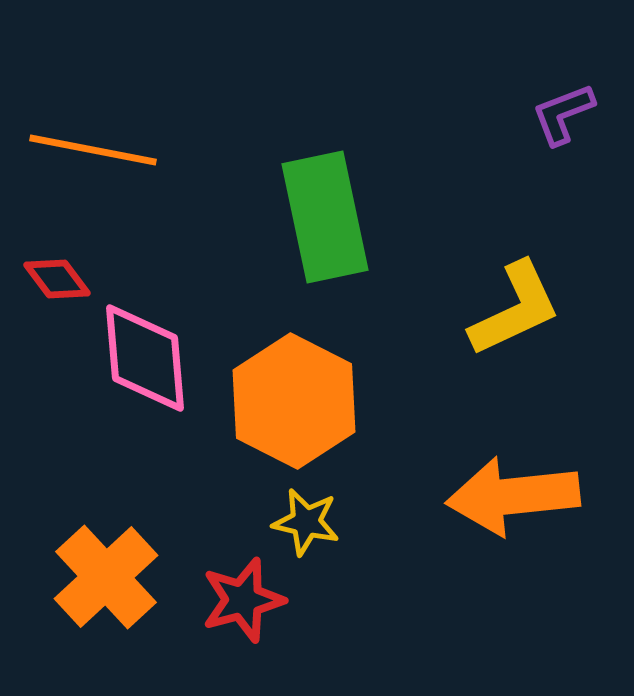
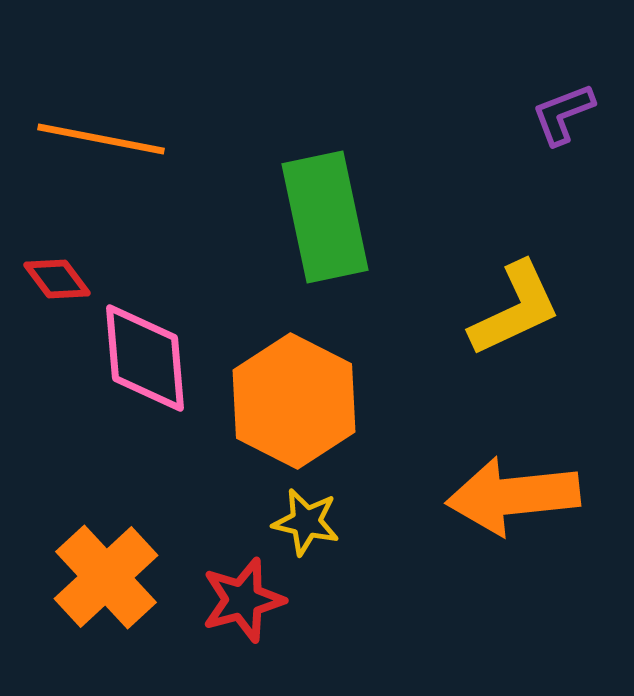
orange line: moved 8 px right, 11 px up
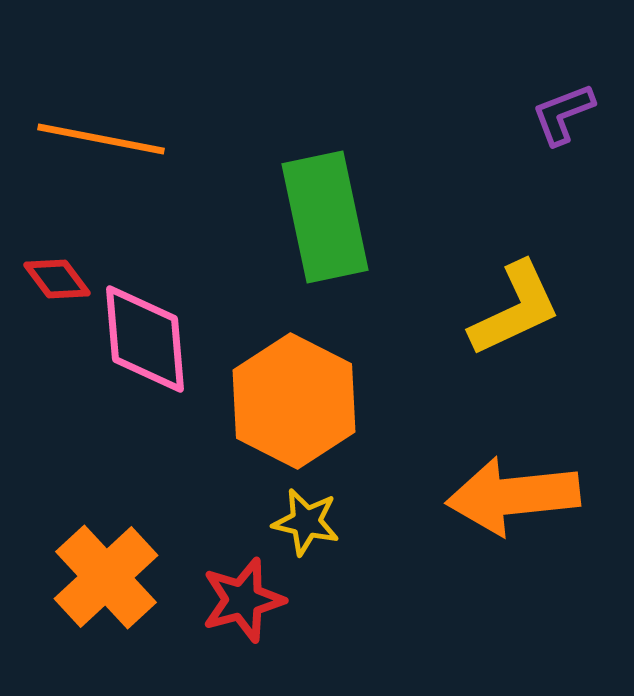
pink diamond: moved 19 px up
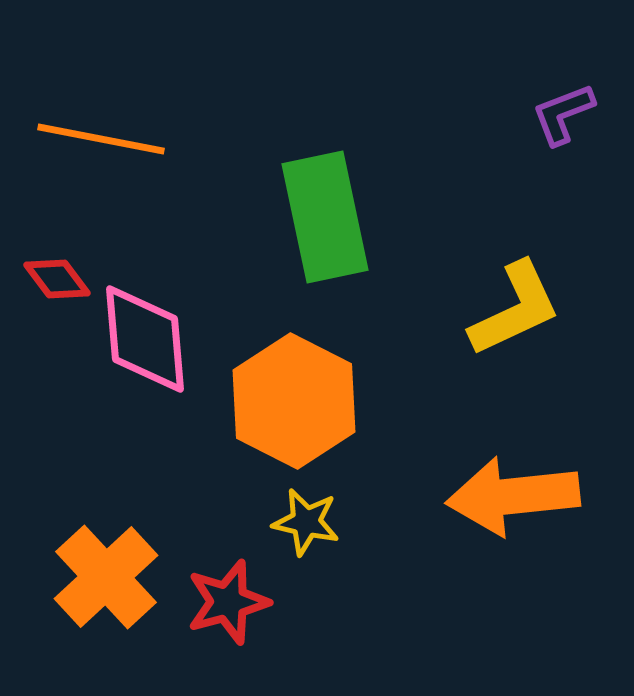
red star: moved 15 px left, 2 px down
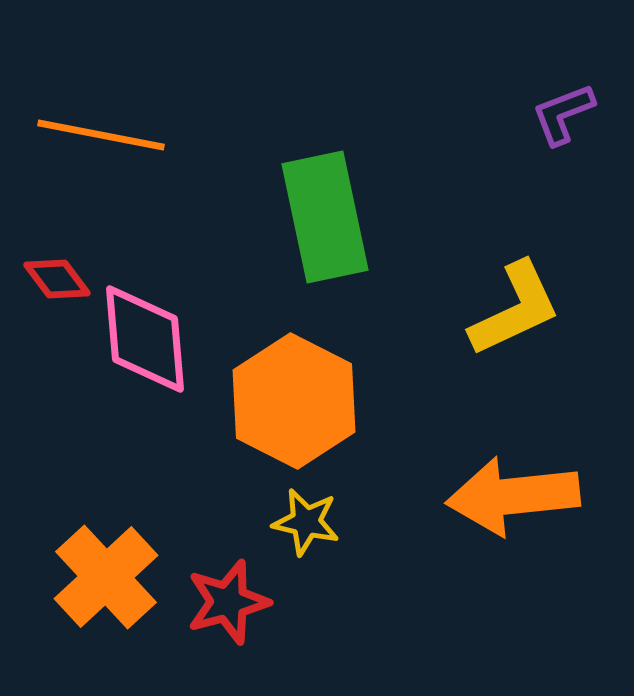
orange line: moved 4 px up
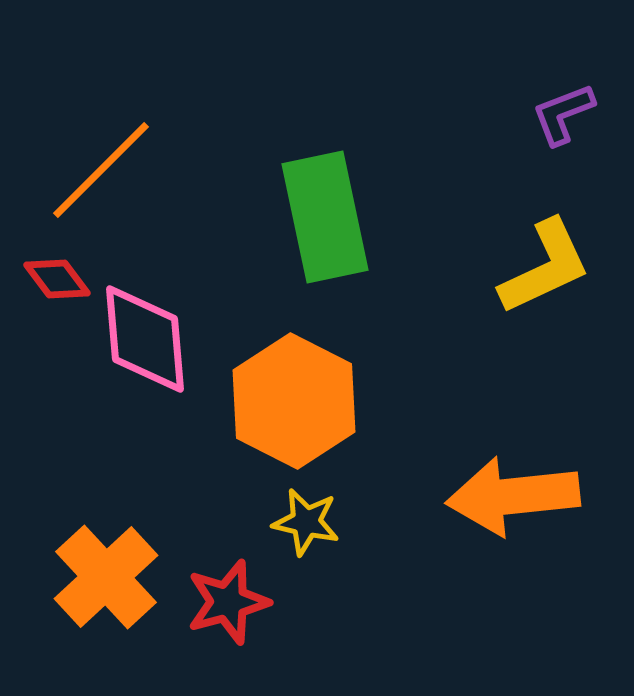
orange line: moved 35 px down; rotated 56 degrees counterclockwise
yellow L-shape: moved 30 px right, 42 px up
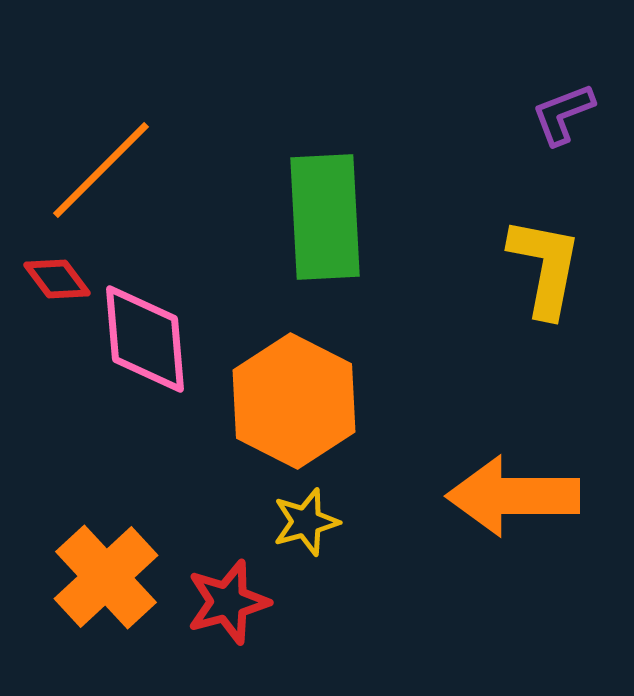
green rectangle: rotated 9 degrees clockwise
yellow L-shape: rotated 54 degrees counterclockwise
orange arrow: rotated 6 degrees clockwise
yellow star: rotated 28 degrees counterclockwise
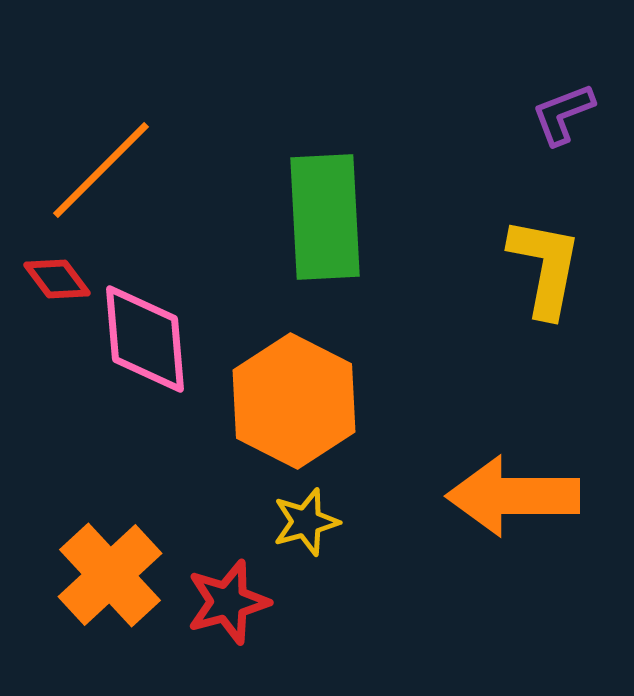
orange cross: moved 4 px right, 2 px up
